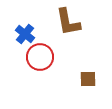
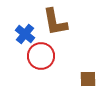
brown L-shape: moved 13 px left
red circle: moved 1 px right, 1 px up
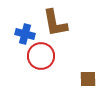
brown L-shape: moved 1 px down
blue cross: rotated 24 degrees counterclockwise
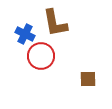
blue cross: rotated 12 degrees clockwise
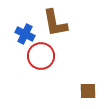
brown square: moved 12 px down
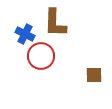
brown L-shape: rotated 12 degrees clockwise
brown square: moved 6 px right, 16 px up
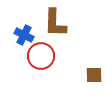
blue cross: moved 1 px left, 1 px down
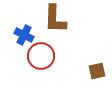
brown L-shape: moved 4 px up
brown square: moved 3 px right, 4 px up; rotated 12 degrees counterclockwise
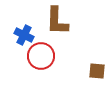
brown L-shape: moved 2 px right, 2 px down
brown square: rotated 18 degrees clockwise
